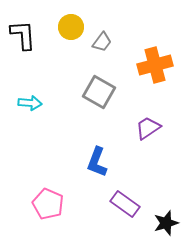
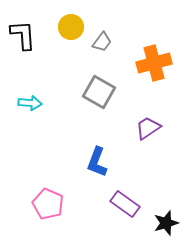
orange cross: moved 1 px left, 2 px up
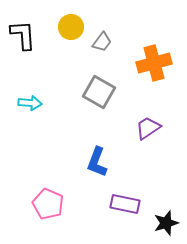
purple rectangle: rotated 24 degrees counterclockwise
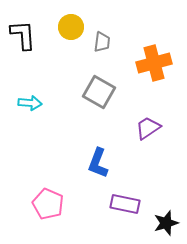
gray trapezoid: rotated 30 degrees counterclockwise
blue L-shape: moved 1 px right, 1 px down
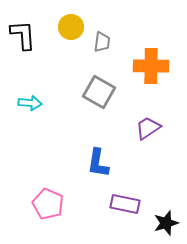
orange cross: moved 3 px left, 3 px down; rotated 16 degrees clockwise
blue L-shape: rotated 12 degrees counterclockwise
